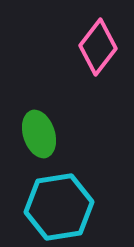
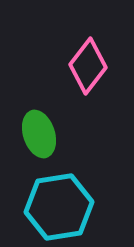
pink diamond: moved 10 px left, 19 px down
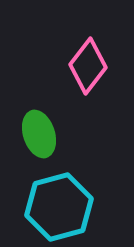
cyan hexagon: rotated 6 degrees counterclockwise
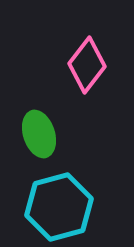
pink diamond: moved 1 px left, 1 px up
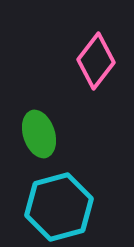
pink diamond: moved 9 px right, 4 px up
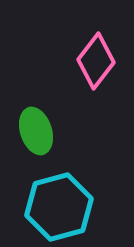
green ellipse: moved 3 px left, 3 px up
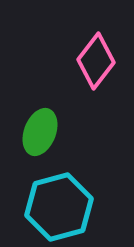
green ellipse: moved 4 px right, 1 px down; rotated 39 degrees clockwise
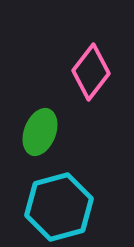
pink diamond: moved 5 px left, 11 px down
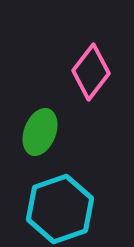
cyan hexagon: moved 1 px right, 2 px down; rotated 4 degrees counterclockwise
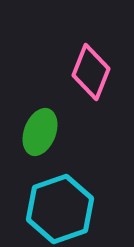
pink diamond: rotated 16 degrees counterclockwise
